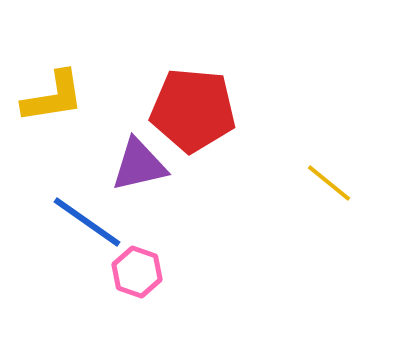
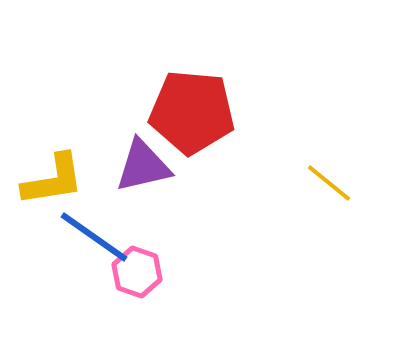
yellow L-shape: moved 83 px down
red pentagon: moved 1 px left, 2 px down
purple triangle: moved 4 px right, 1 px down
blue line: moved 7 px right, 15 px down
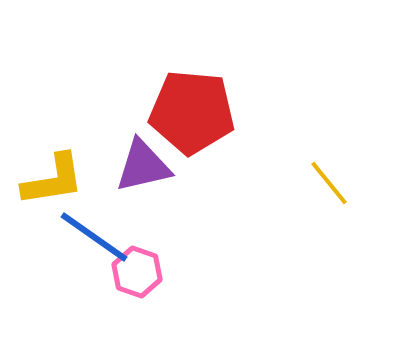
yellow line: rotated 12 degrees clockwise
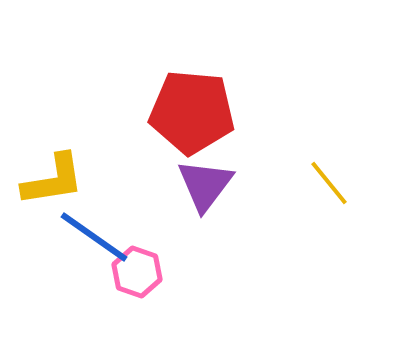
purple triangle: moved 62 px right, 19 px down; rotated 40 degrees counterclockwise
